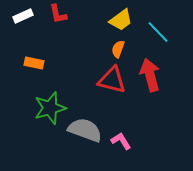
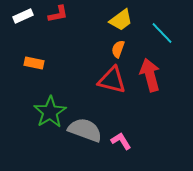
red L-shape: rotated 90 degrees counterclockwise
cyan line: moved 4 px right, 1 px down
green star: moved 4 px down; rotated 16 degrees counterclockwise
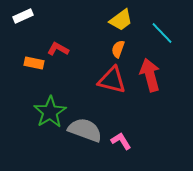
red L-shape: moved 35 px down; rotated 140 degrees counterclockwise
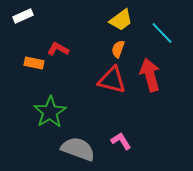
gray semicircle: moved 7 px left, 19 px down
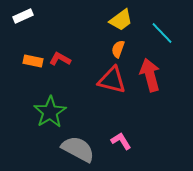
red L-shape: moved 2 px right, 10 px down
orange rectangle: moved 1 px left, 2 px up
gray semicircle: rotated 8 degrees clockwise
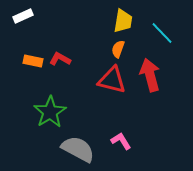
yellow trapezoid: moved 2 px right, 1 px down; rotated 45 degrees counterclockwise
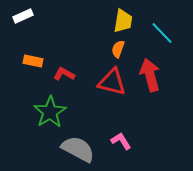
red L-shape: moved 4 px right, 15 px down
red triangle: moved 2 px down
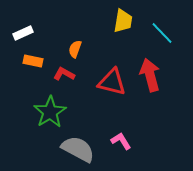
white rectangle: moved 17 px down
orange semicircle: moved 43 px left
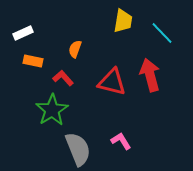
red L-shape: moved 1 px left, 4 px down; rotated 20 degrees clockwise
green star: moved 2 px right, 2 px up
gray semicircle: rotated 40 degrees clockwise
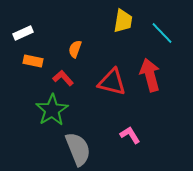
pink L-shape: moved 9 px right, 6 px up
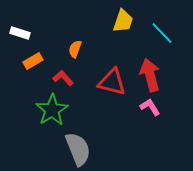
yellow trapezoid: rotated 10 degrees clockwise
white rectangle: moved 3 px left; rotated 42 degrees clockwise
orange rectangle: rotated 42 degrees counterclockwise
pink L-shape: moved 20 px right, 28 px up
